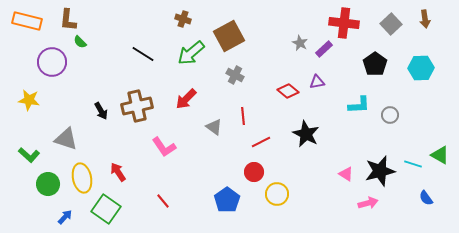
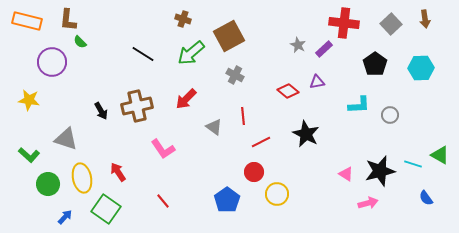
gray star at (300, 43): moved 2 px left, 2 px down
pink L-shape at (164, 147): moved 1 px left, 2 px down
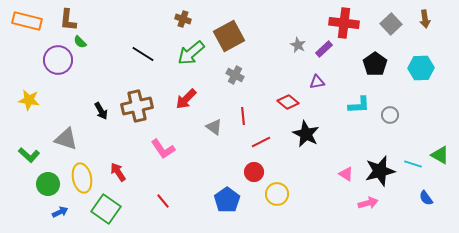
purple circle at (52, 62): moved 6 px right, 2 px up
red diamond at (288, 91): moved 11 px down
blue arrow at (65, 217): moved 5 px left, 5 px up; rotated 21 degrees clockwise
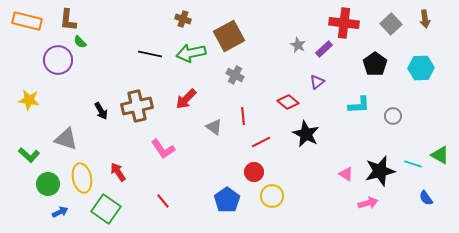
green arrow at (191, 53): rotated 28 degrees clockwise
black line at (143, 54): moved 7 px right; rotated 20 degrees counterclockwise
purple triangle at (317, 82): rotated 28 degrees counterclockwise
gray circle at (390, 115): moved 3 px right, 1 px down
yellow circle at (277, 194): moved 5 px left, 2 px down
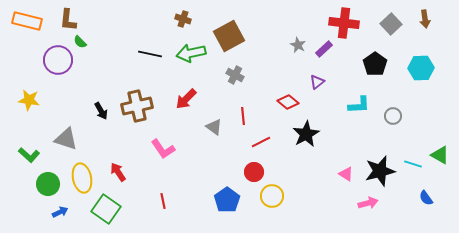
black star at (306, 134): rotated 16 degrees clockwise
red line at (163, 201): rotated 28 degrees clockwise
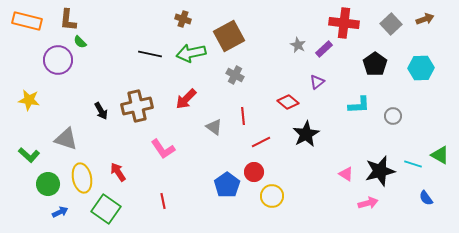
brown arrow at (425, 19): rotated 102 degrees counterclockwise
blue pentagon at (227, 200): moved 15 px up
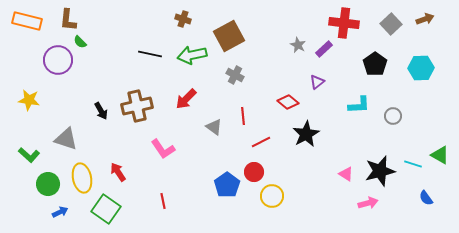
green arrow at (191, 53): moved 1 px right, 2 px down
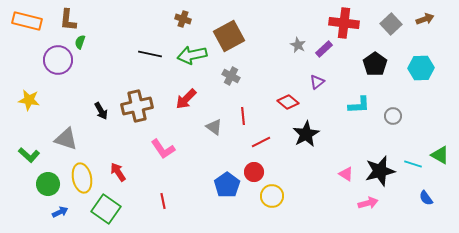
green semicircle at (80, 42): rotated 64 degrees clockwise
gray cross at (235, 75): moved 4 px left, 1 px down
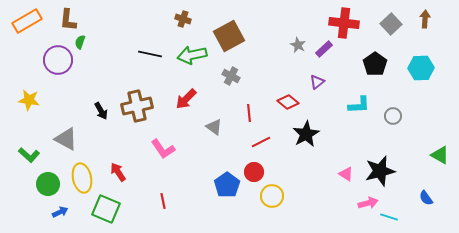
brown arrow at (425, 19): rotated 66 degrees counterclockwise
orange rectangle at (27, 21): rotated 44 degrees counterclockwise
red line at (243, 116): moved 6 px right, 3 px up
gray triangle at (66, 139): rotated 10 degrees clockwise
cyan line at (413, 164): moved 24 px left, 53 px down
green square at (106, 209): rotated 12 degrees counterclockwise
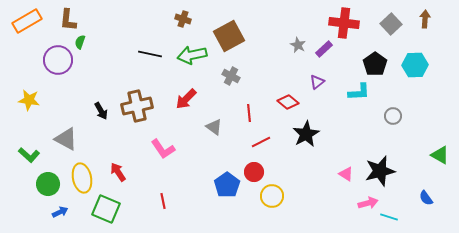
cyan hexagon at (421, 68): moved 6 px left, 3 px up
cyan L-shape at (359, 105): moved 13 px up
